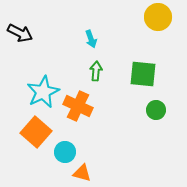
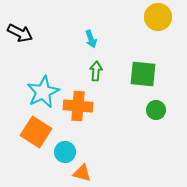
orange cross: rotated 20 degrees counterclockwise
orange square: rotated 8 degrees counterclockwise
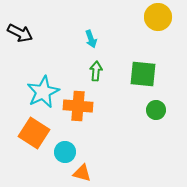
orange square: moved 2 px left, 1 px down
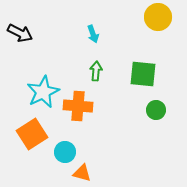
cyan arrow: moved 2 px right, 5 px up
orange square: moved 2 px left, 1 px down; rotated 24 degrees clockwise
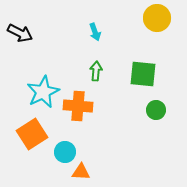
yellow circle: moved 1 px left, 1 px down
cyan arrow: moved 2 px right, 2 px up
orange triangle: moved 1 px left, 1 px up; rotated 12 degrees counterclockwise
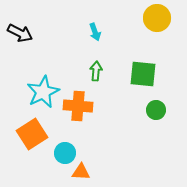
cyan circle: moved 1 px down
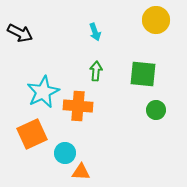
yellow circle: moved 1 px left, 2 px down
orange square: rotated 8 degrees clockwise
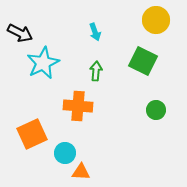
green square: moved 13 px up; rotated 20 degrees clockwise
cyan star: moved 29 px up
